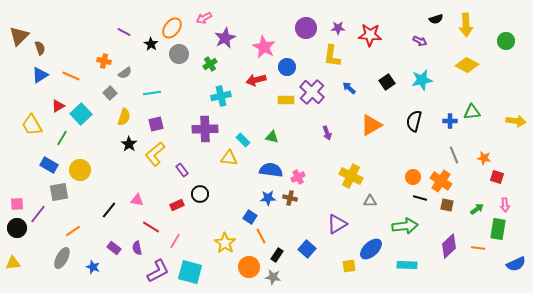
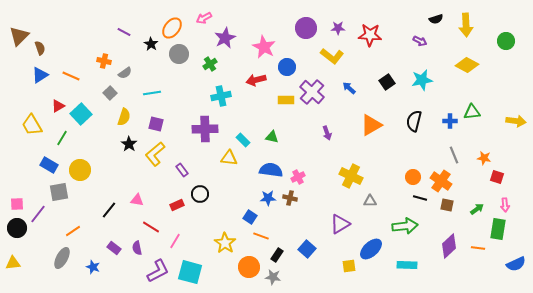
yellow L-shape at (332, 56): rotated 60 degrees counterclockwise
purple square at (156, 124): rotated 28 degrees clockwise
purple triangle at (337, 224): moved 3 px right
orange line at (261, 236): rotated 42 degrees counterclockwise
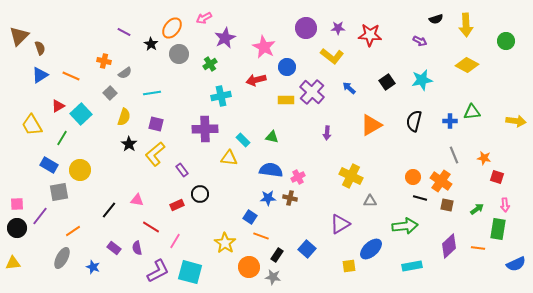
purple arrow at (327, 133): rotated 24 degrees clockwise
purple line at (38, 214): moved 2 px right, 2 px down
cyan rectangle at (407, 265): moved 5 px right, 1 px down; rotated 12 degrees counterclockwise
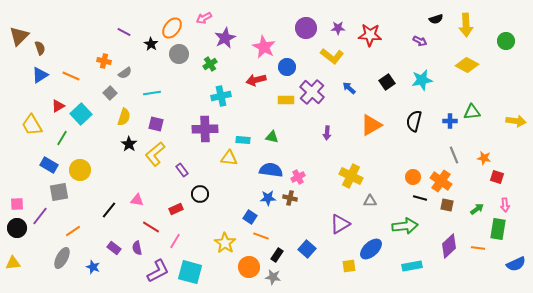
cyan rectangle at (243, 140): rotated 40 degrees counterclockwise
red rectangle at (177, 205): moved 1 px left, 4 px down
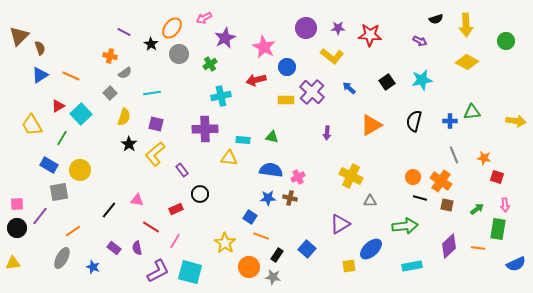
orange cross at (104, 61): moved 6 px right, 5 px up
yellow diamond at (467, 65): moved 3 px up
